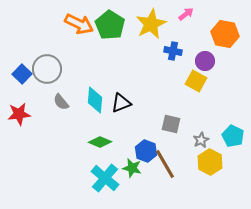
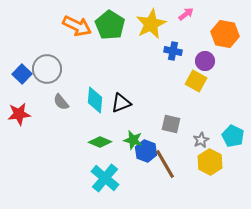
orange arrow: moved 2 px left, 2 px down
green star: moved 1 px right, 28 px up
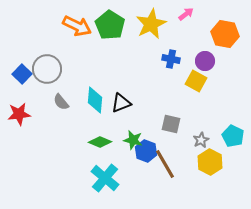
blue cross: moved 2 px left, 8 px down
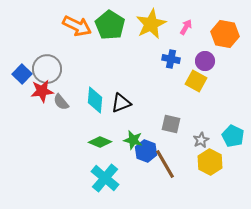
pink arrow: moved 13 px down; rotated 21 degrees counterclockwise
red star: moved 23 px right, 23 px up
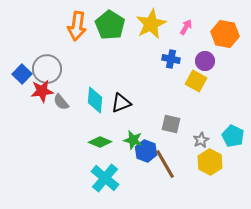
orange arrow: rotated 72 degrees clockwise
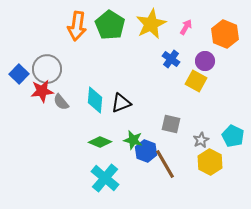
orange hexagon: rotated 12 degrees clockwise
blue cross: rotated 24 degrees clockwise
blue square: moved 3 px left
